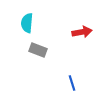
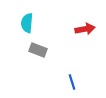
red arrow: moved 3 px right, 3 px up
blue line: moved 1 px up
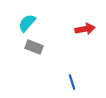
cyan semicircle: rotated 36 degrees clockwise
gray rectangle: moved 4 px left, 3 px up
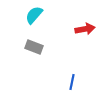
cyan semicircle: moved 7 px right, 8 px up
blue line: rotated 28 degrees clockwise
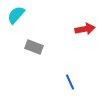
cyan semicircle: moved 18 px left
blue line: moved 2 px left; rotated 35 degrees counterclockwise
